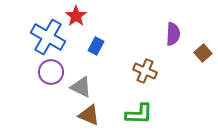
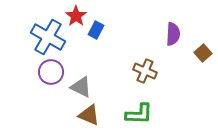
blue rectangle: moved 16 px up
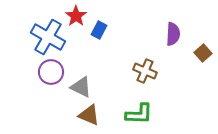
blue rectangle: moved 3 px right
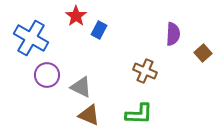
blue cross: moved 17 px left, 1 px down
purple circle: moved 4 px left, 3 px down
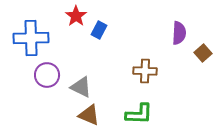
purple semicircle: moved 6 px right, 1 px up
blue cross: rotated 32 degrees counterclockwise
brown cross: rotated 20 degrees counterclockwise
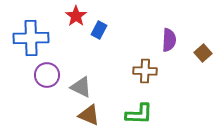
purple semicircle: moved 10 px left, 7 px down
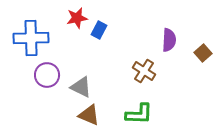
red star: moved 1 px right, 2 px down; rotated 25 degrees clockwise
brown cross: moved 1 px left; rotated 30 degrees clockwise
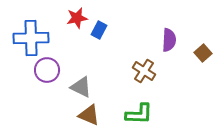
purple circle: moved 5 px up
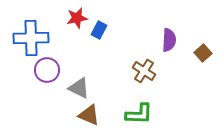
gray triangle: moved 2 px left, 1 px down
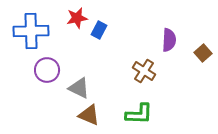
blue cross: moved 7 px up
